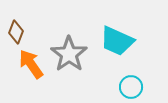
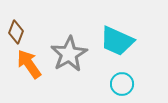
gray star: rotated 6 degrees clockwise
orange arrow: moved 2 px left
cyan circle: moved 9 px left, 3 px up
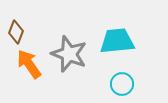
cyan trapezoid: rotated 150 degrees clockwise
gray star: rotated 21 degrees counterclockwise
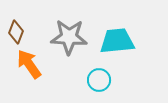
gray star: moved 17 px up; rotated 18 degrees counterclockwise
cyan circle: moved 23 px left, 4 px up
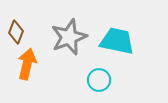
gray star: rotated 24 degrees counterclockwise
cyan trapezoid: rotated 18 degrees clockwise
orange arrow: moved 2 px left; rotated 48 degrees clockwise
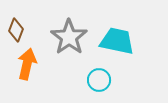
brown diamond: moved 2 px up
gray star: rotated 15 degrees counterclockwise
